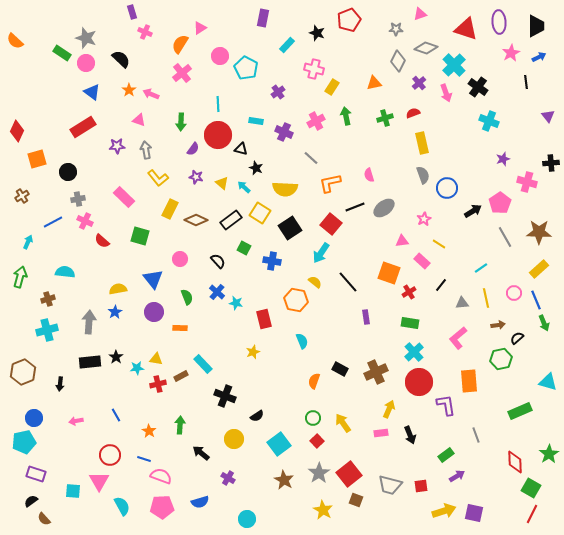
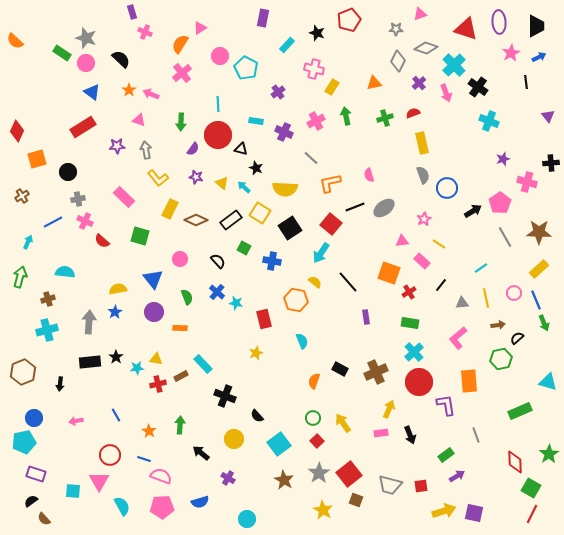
yellow star at (253, 352): moved 3 px right, 1 px down
black semicircle at (257, 416): rotated 80 degrees clockwise
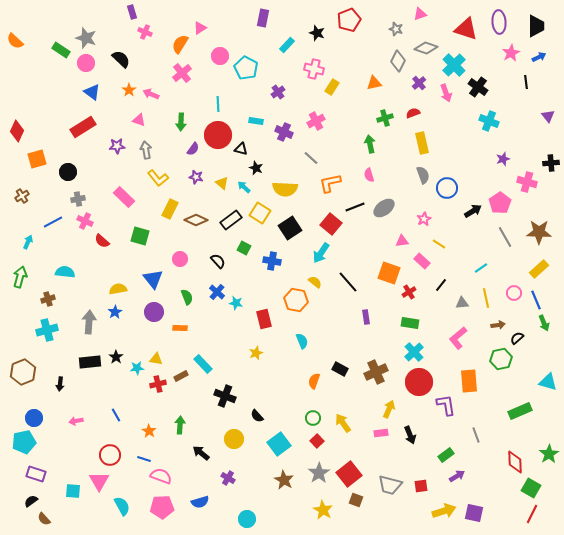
gray star at (396, 29): rotated 16 degrees clockwise
green rectangle at (62, 53): moved 1 px left, 3 px up
green arrow at (346, 116): moved 24 px right, 28 px down
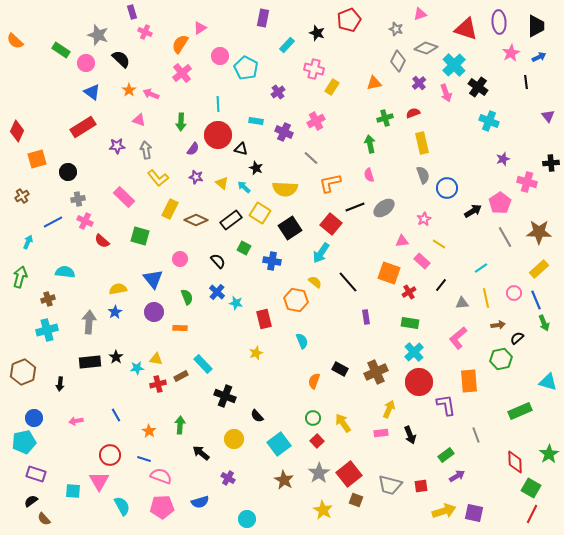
gray star at (86, 38): moved 12 px right, 3 px up
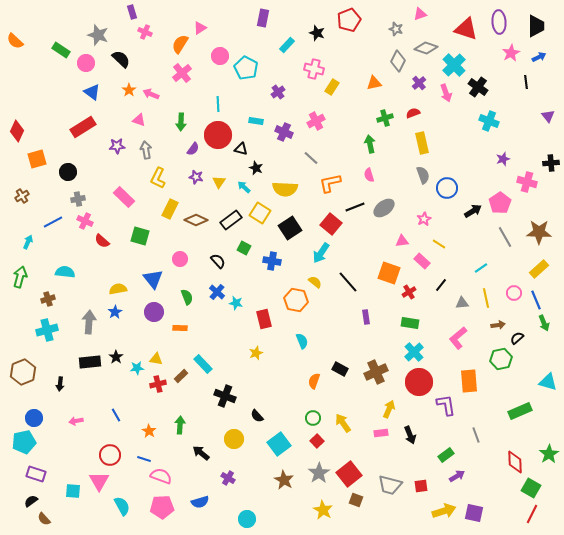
yellow L-shape at (158, 178): rotated 65 degrees clockwise
yellow triangle at (222, 183): moved 3 px left, 1 px up; rotated 24 degrees clockwise
brown rectangle at (181, 376): rotated 16 degrees counterclockwise
